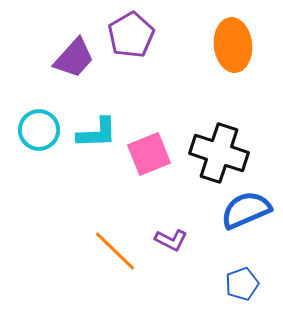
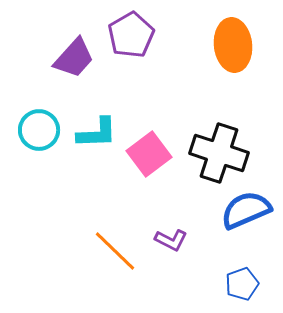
pink square: rotated 15 degrees counterclockwise
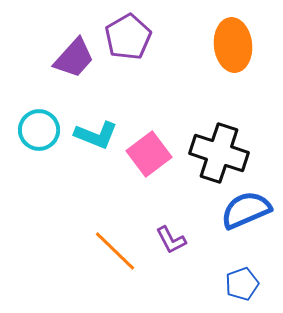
purple pentagon: moved 3 px left, 2 px down
cyan L-shape: moved 1 px left, 2 px down; rotated 24 degrees clockwise
purple L-shape: rotated 36 degrees clockwise
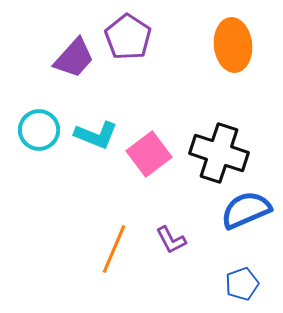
purple pentagon: rotated 9 degrees counterclockwise
orange line: moved 1 px left, 2 px up; rotated 69 degrees clockwise
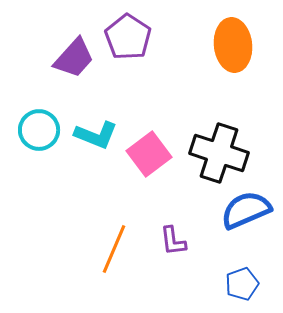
purple L-shape: moved 2 px right, 1 px down; rotated 20 degrees clockwise
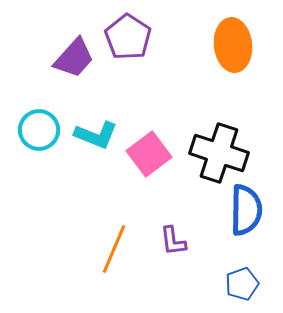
blue semicircle: rotated 114 degrees clockwise
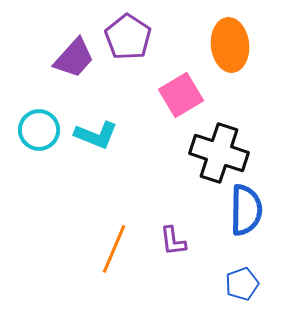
orange ellipse: moved 3 px left
pink square: moved 32 px right, 59 px up; rotated 6 degrees clockwise
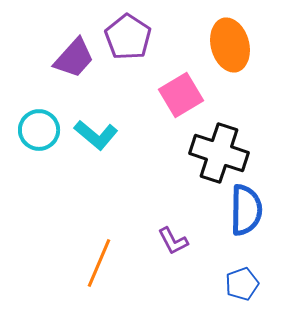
orange ellipse: rotated 9 degrees counterclockwise
cyan L-shape: rotated 18 degrees clockwise
purple L-shape: rotated 20 degrees counterclockwise
orange line: moved 15 px left, 14 px down
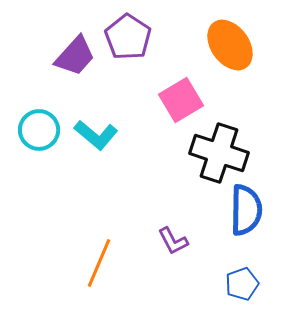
orange ellipse: rotated 21 degrees counterclockwise
purple trapezoid: moved 1 px right, 2 px up
pink square: moved 5 px down
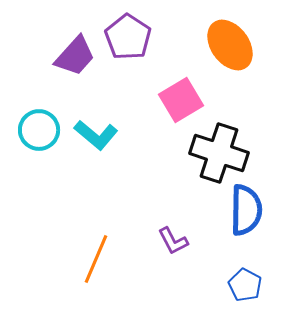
orange line: moved 3 px left, 4 px up
blue pentagon: moved 3 px right, 1 px down; rotated 24 degrees counterclockwise
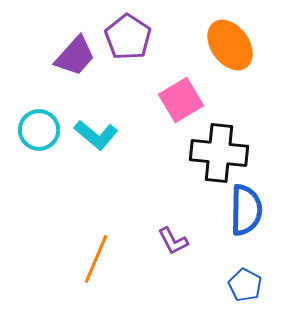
black cross: rotated 12 degrees counterclockwise
